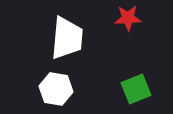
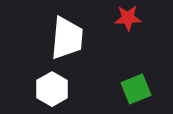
white hexagon: moved 4 px left; rotated 20 degrees clockwise
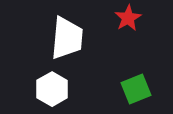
red star: rotated 28 degrees counterclockwise
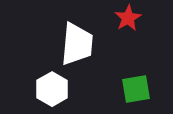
white trapezoid: moved 10 px right, 6 px down
green square: rotated 12 degrees clockwise
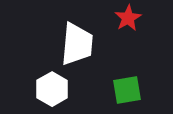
green square: moved 9 px left, 1 px down
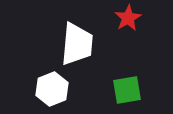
white hexagon: rotated 8 degrees clockwise
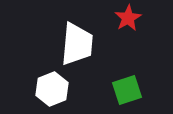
green square: rotated 8 degrees counterclockwise
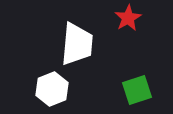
green square: moved 10 px right
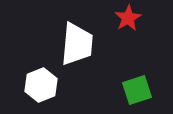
white hexagon: moved 11 px left, 4 px up
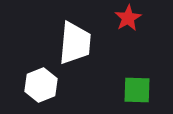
white trapezoid: moved 2 px left, 1 px up
green square: rotated 20 degrees clockwise
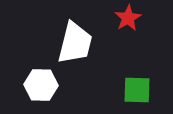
white trapezoid: rotated 9 degrees clockwise
white hexagon: rotated 24 degrees clockwise
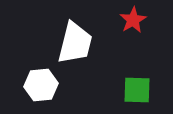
red star: moved 5 px right, 2 px down
white hexagon: rotated 8 degrees counterclockwise
